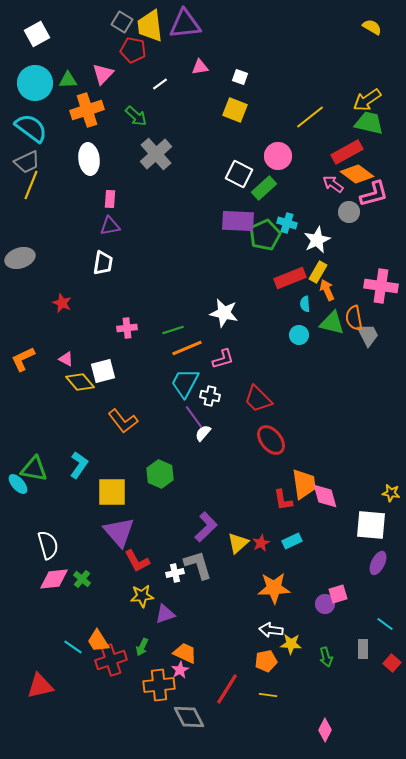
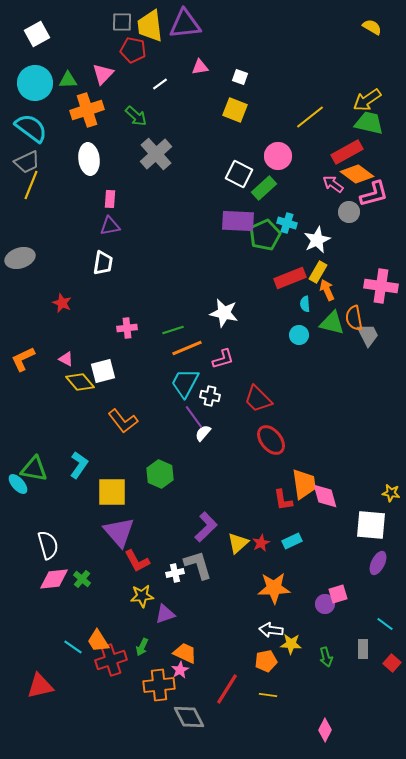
gray square at (122, 22): rotated 30 degrees counterclockwise
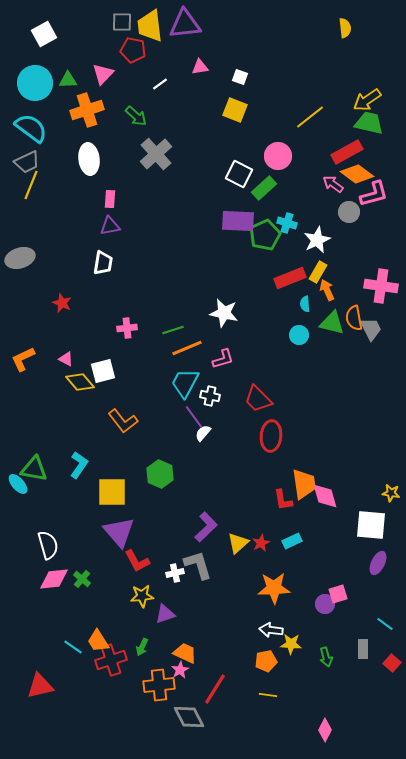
yellow semicircle at (372, 27): moved 27 px left, 1 px down; rotated 54 degrees clockwise
white square at (37, 34): moved 7 px right
gray trapezoid at (368, 335): moved 3 px right, 6 px up
red ellipse at (271, 440): moved 4 px up; rotated 44 degrees clockwise
red line at (227, 689): moved 12 px left
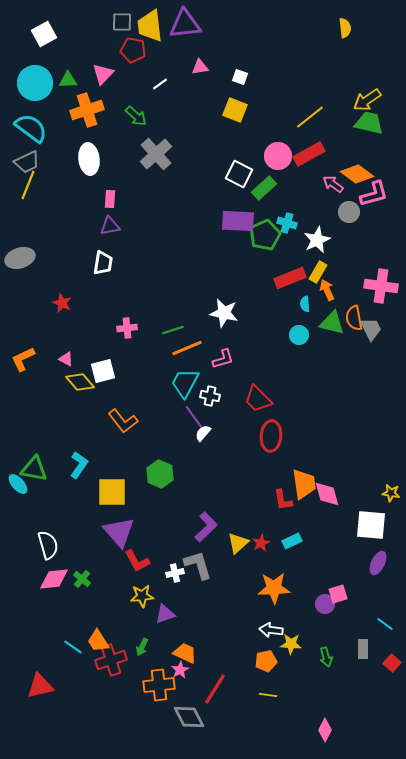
red rectangle at (347, 152): moved 38 px left, 2 px down
yellow line at (31, 185): moved 3 px left
pink diamond at (325, 496): moved 2 px right, 2 px up
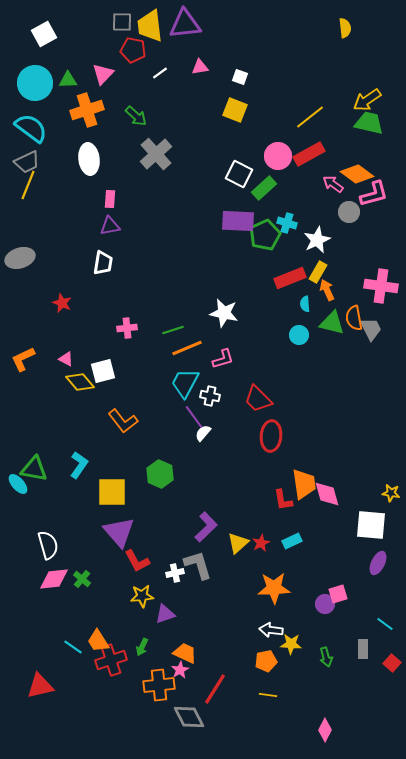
white line at (160, 84): moved 11 px up
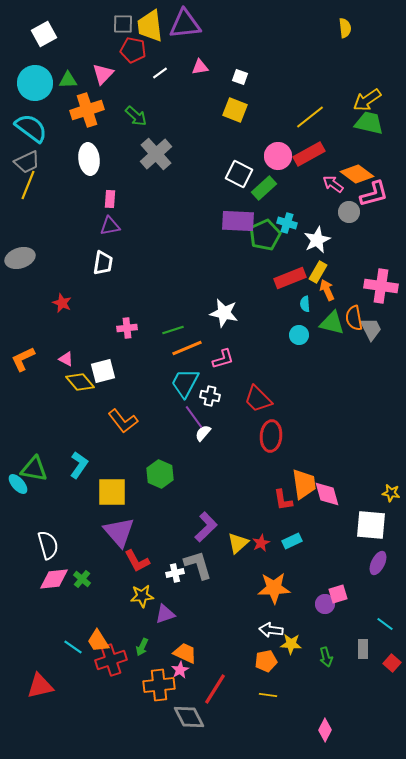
gray square at (122, 22): moved 1 px right, 2 px down
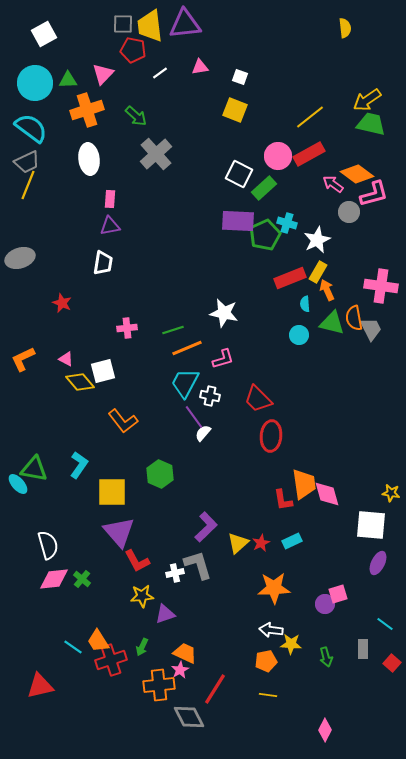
green trapezoid at (369, 123): moved 2 px right, 1 px down
